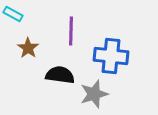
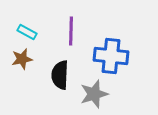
cyan rectangle: moved 14 px right, 18 px down
brown star: moved 6 px left, 11 px down; rotated 25 degrees clockwise
black semicircle: rotated 96 degrees counterclockwise
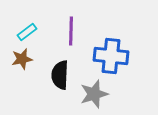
cyan rectangle: rotated 66 degrees counterclockwise
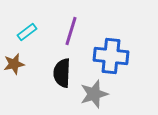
purple line: rotated 16 degrees clockwise
brown star: moved 8 px left, 5 px down
black semicircle: moved 2 px right, 2 px up
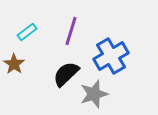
blue cross: rotated 36 degrees counterclockwise
brown star: rotated 25 degrees counterclockwise
black semicircle: moved 4 px right, 1 px down; rotated 44 degrees clockwise
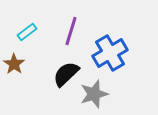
blue cross: moved 1 px left, 3 px up
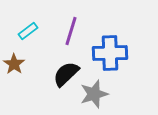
cyan rectangle: moved 1 px right, 1 px up
blue cross: rotated 28 degrees clockwise
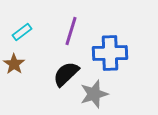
cyan rectangle: moved 6 px left, 1 px down
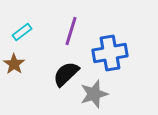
blue cross: rotated 8 degrees counterclockwise
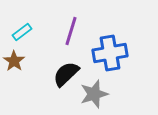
brown star: moved 3 px up
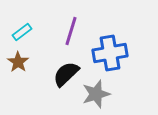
brown star: moved 4 px right, 1 px down
gray star: moved 2 px right
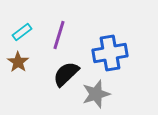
purple line: moved 12 px left, 4 px down
